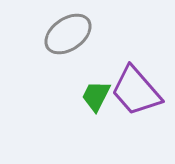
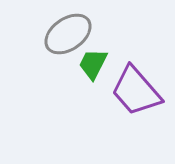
green trapezoid: moved 3 px left, 32 px up
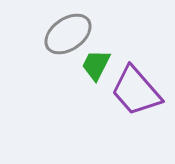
green trapezoid: moved 3 px right, 1 px down
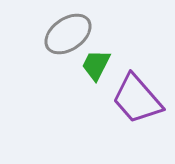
purple trapezoid: moved 1 px right, 8 px down
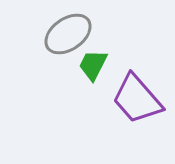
green trapezoid: moved 3 px left
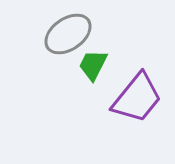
purple trapezoid: moved 1 px up; rotated 100 degrees counterclockwise
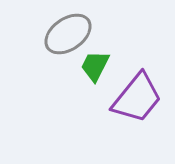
green trapezoid: moved 2 px right, 1 px down
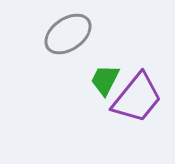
green trapezoid: moved 10 px right, 14 px down
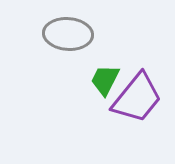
gray ellipse: rotated 39 degrees clockwise
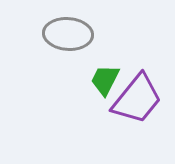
purple trapezoid: moved 1 px down
